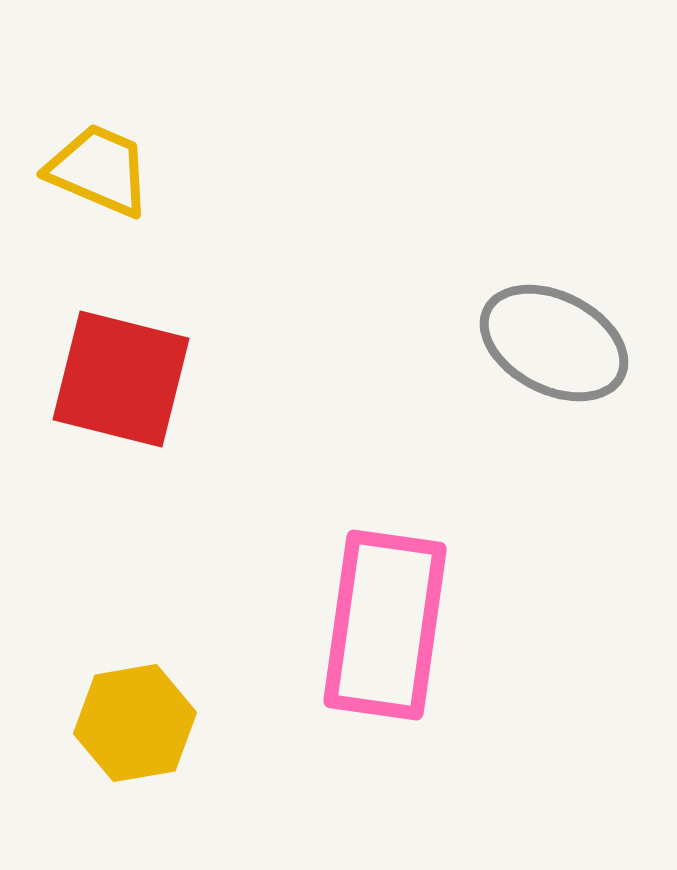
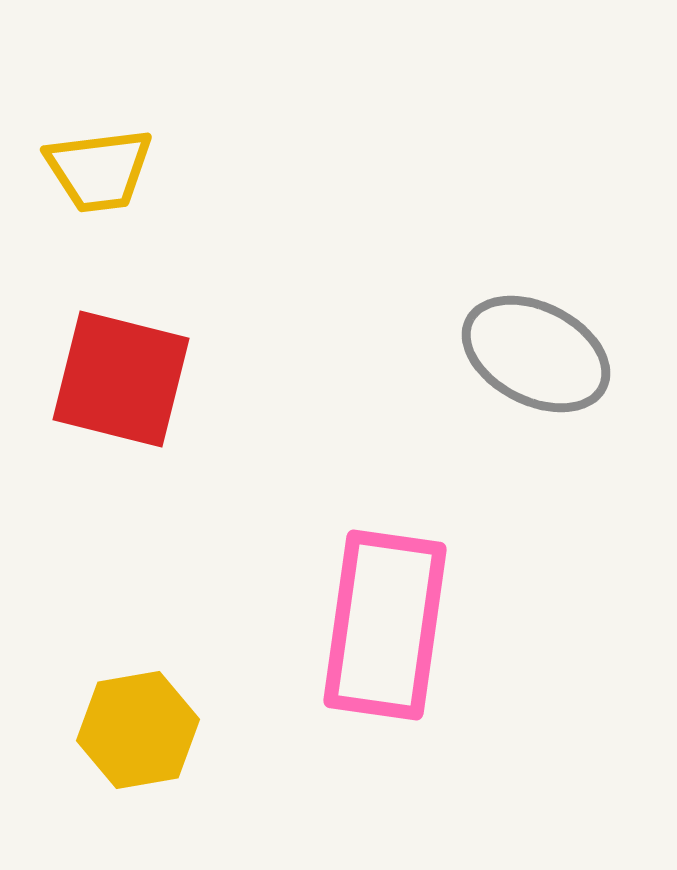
yellow trapezoid: rotated 150 degrees clockwise
gray ellipse: moved 18 px left, 11 px down
yellow hexagon: moved 3 px right, 7 px down
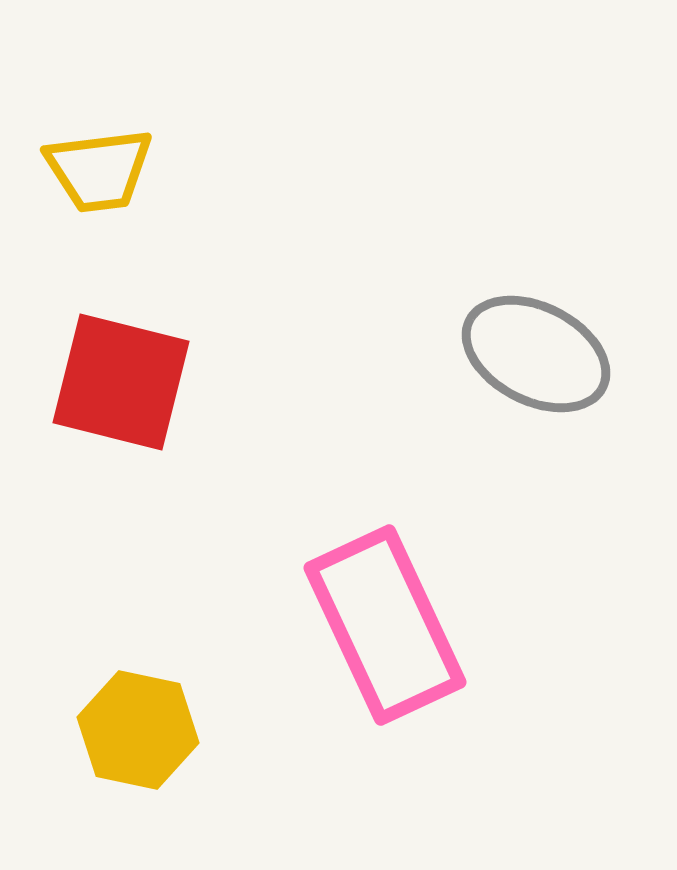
red square: moved 3 px down
pink rectangle: rotated 33 degrees counterclockwise
yellow hexagon: rotated 22 degrees clockwise
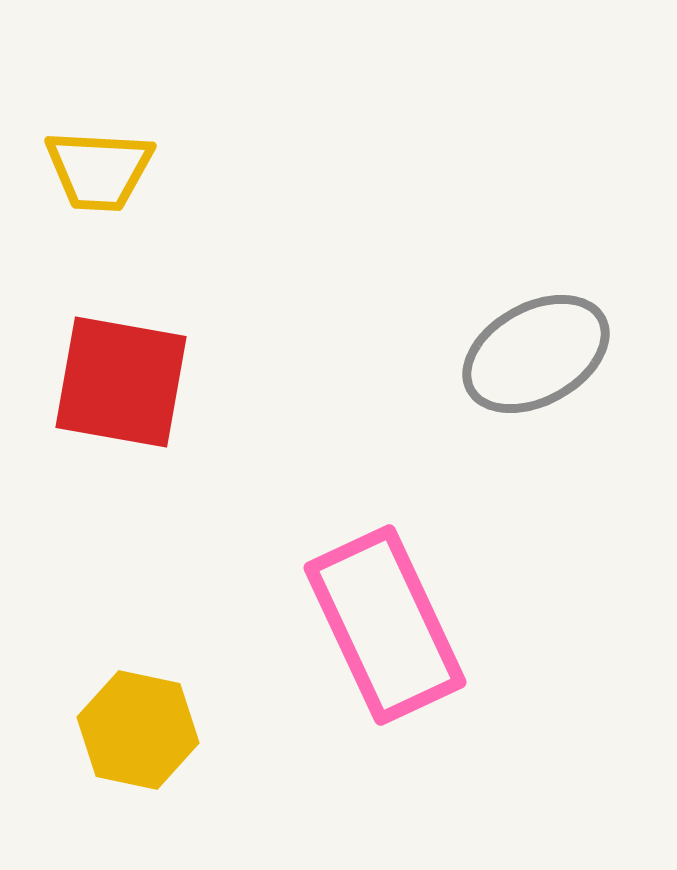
yellow trapezoid: rotated 10 degrees clockwise
gray ellipse: rotated 56 degrees counterclockwise
red square: rotated 4 degrees counterclockwise
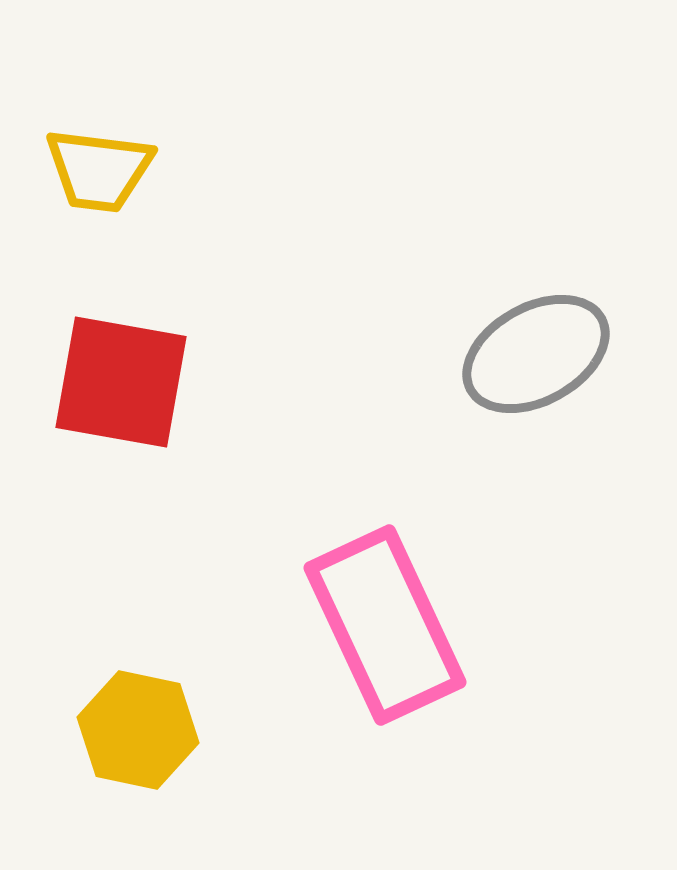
yellow trapezoid: rotated 4 degrees clockwise
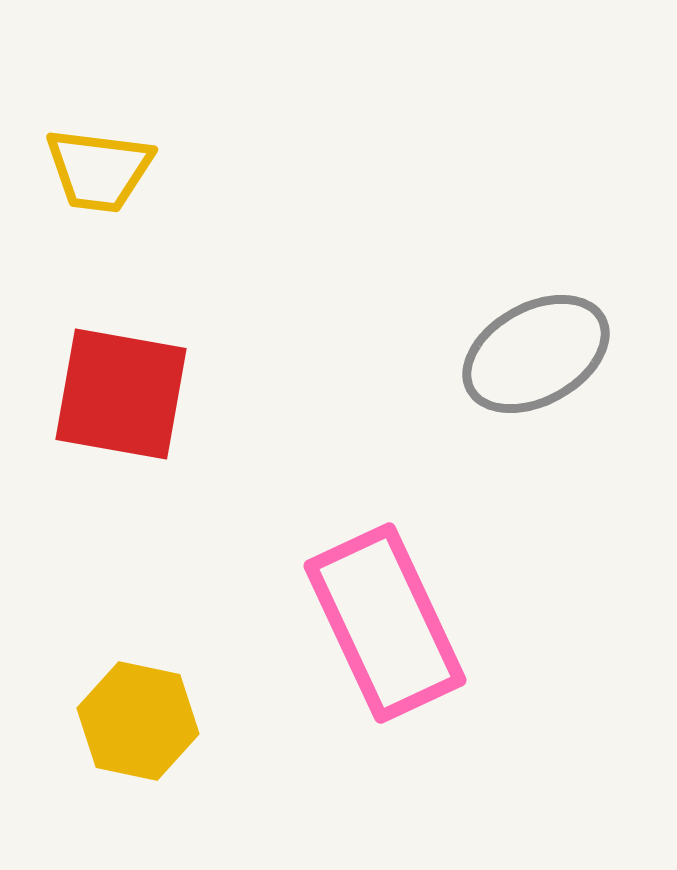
red square: moved 12 px down
pink rectangle: moved 2 px up
yellow hexagon: moved 9 px up
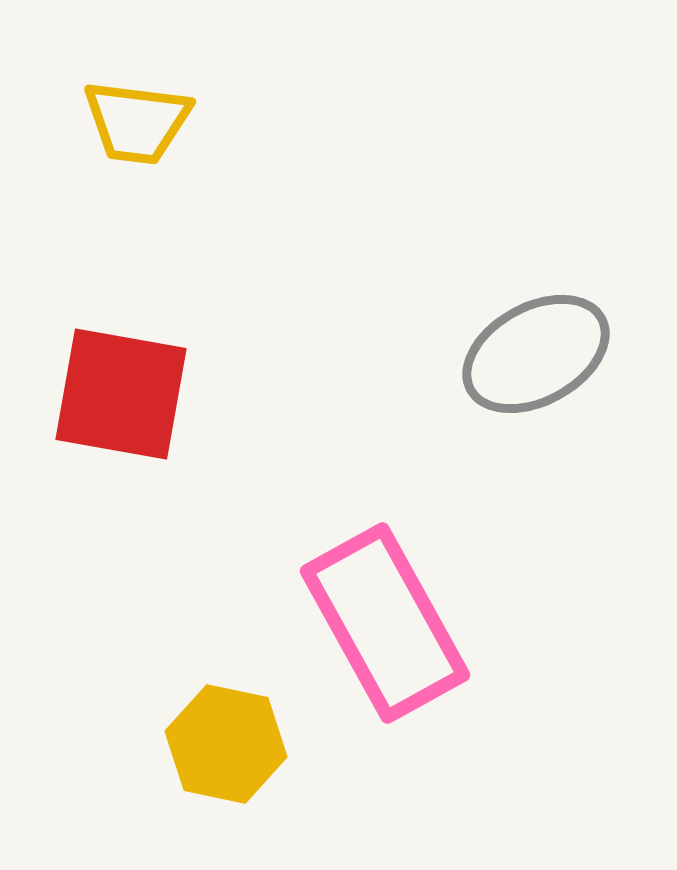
yellow trapezoid: moved 38 px right, 48 px up
pink rectangle: rotated 4 degrees counterclockwise
yellow hexagon: moved 88 px right, 23 px down
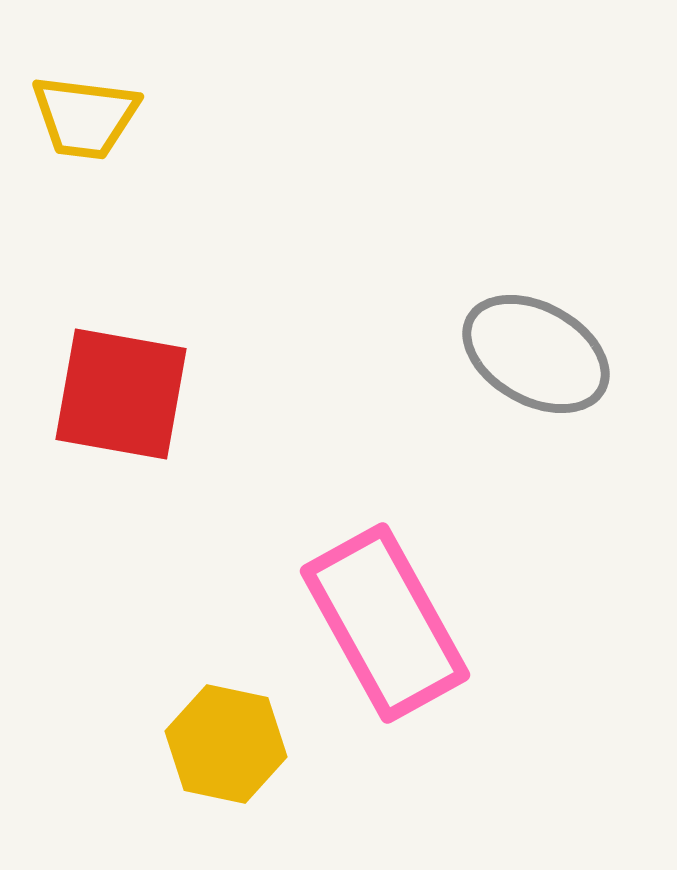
yellow trapezoid: moved 52 px left, 5 px up
gray ellipse: rotated 58 degrees clockwise
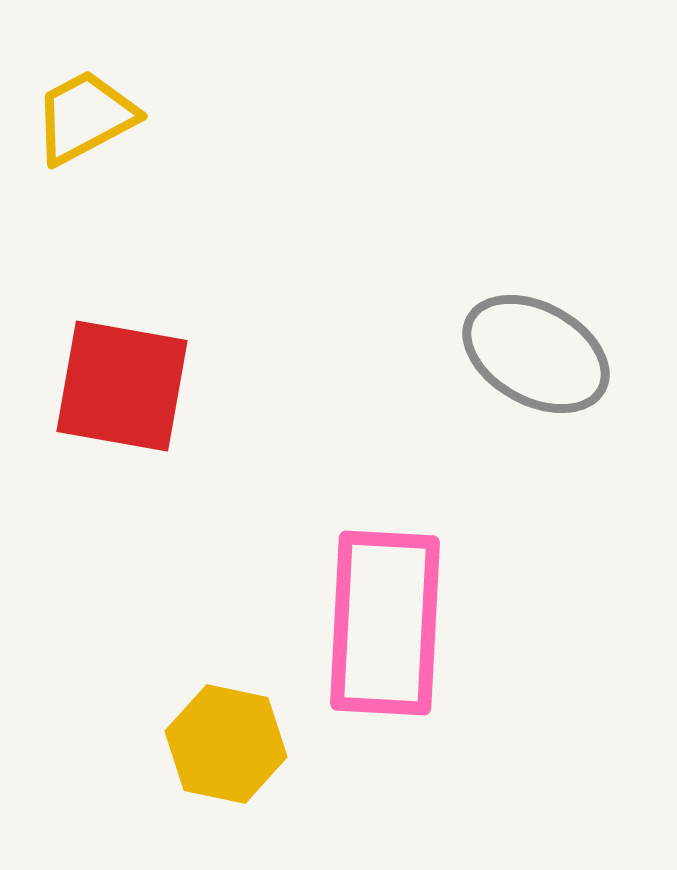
yellow trapezoid: rotated 145 degrees clockwise
red square: moved 1 px right, 8 px up
pink rectangle: rotated 32 degrees clockwise
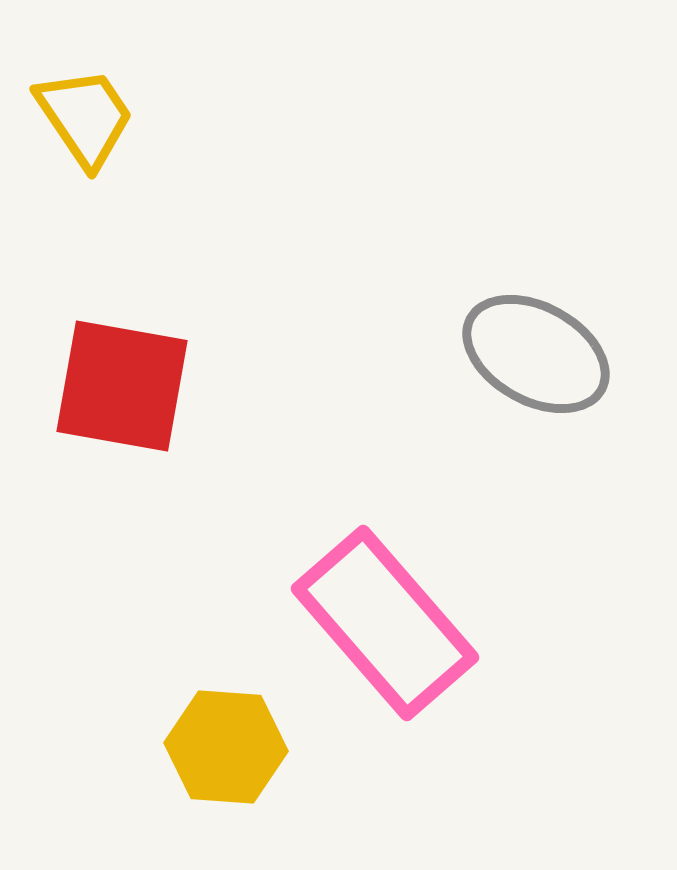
yellow trapezoid: rotated 84 degrees clockwise
pink rectangle: rotated 44 degrees counterclockwise
yellow hexagon: moved 3 px down; rotated 8 degrees counterclockwise
